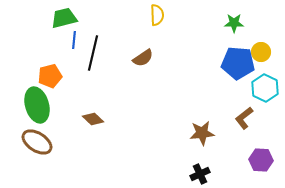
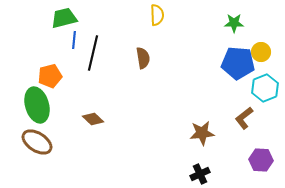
brown semicircle: rotated 65 degrees counterclockwise
cyan hexagon: rotated 12 degrees clockwise
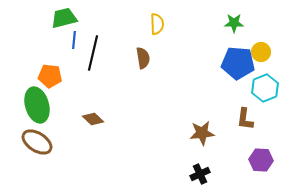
yellow semicircle: moved 9 px down
orange pentagon: rotated 20 degrees clockwise
brown L-shape: moved 1 px right, 1 px down; rotated 45 degrees counterclockwise
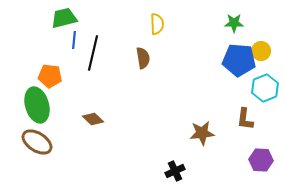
yellow circle: moved 1 px up
blue pentagon: moved 1 px right, 3 px up
black cross: moved 25 px left, 3 px up
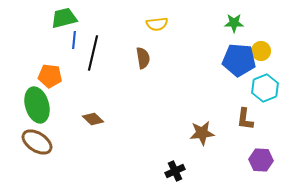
yellow semicircle: rotated 85 degrees clockwise
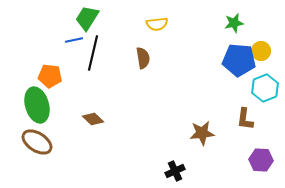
green trapezoid: moved 23 px right; rotated 44 degrees counterclockwise
green star: rotated 12 degrees counterclockwise
blue line: rotated 72 degrees clockwise
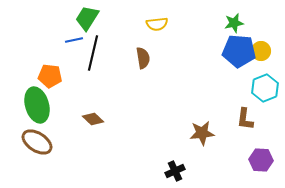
blue pentagon: moved 9 px up
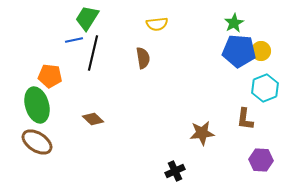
green star: rotated 18 degrees counterclockwise
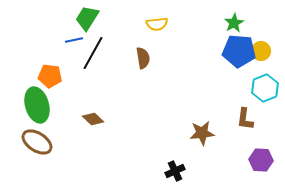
black line: rotated 16 degrees clockwise
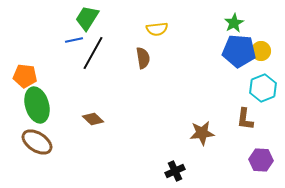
yellow semicircle: moved 5 px down
orange pentagon: moved 25 px left
cyan hexagon: moved 2 px left
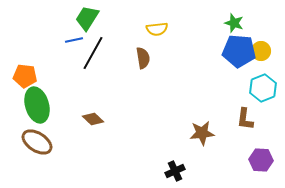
green star: rotated 24 degrees counterclockwise
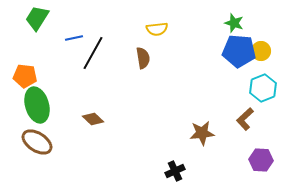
green trapezoid: moved 50 px left
blue line: moved 2 px up
brown L-shape: rotated 40 degrees clockwise
